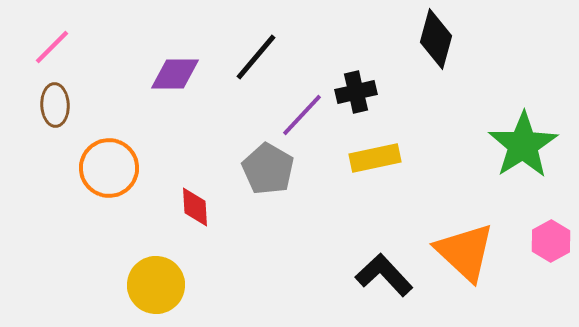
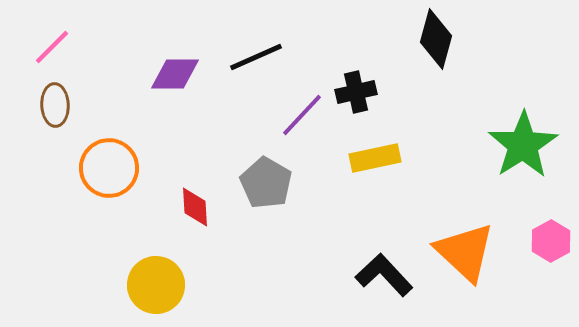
black line: rotated 26 degrees clockwise
gray pentagon: moved 2 px left, 14 px down
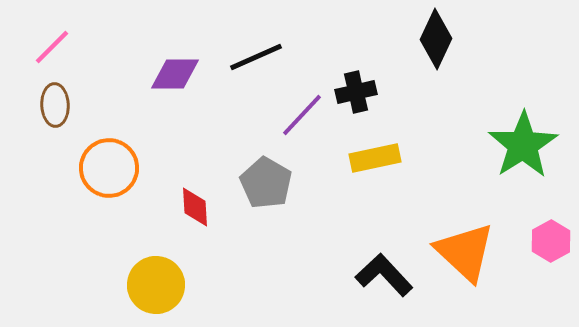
black diamond: rotated 10 degrees clockwise
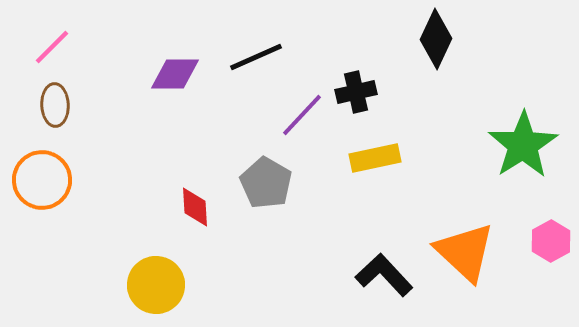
orange circle: moved 67 px left, 12 px down
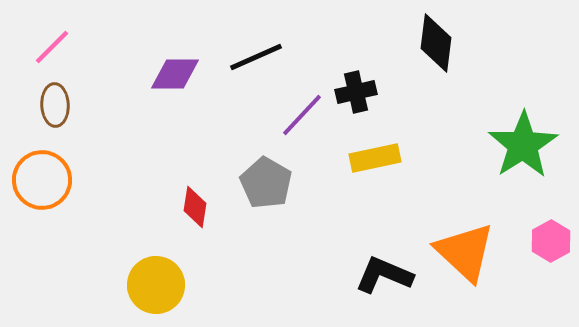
black diamond: moved 4 px down; rotated 18 degrees counterclockwise
red diamond: rotated 12 degrees clockwise
black L-shape: rotated 24 degrees counterclockwise
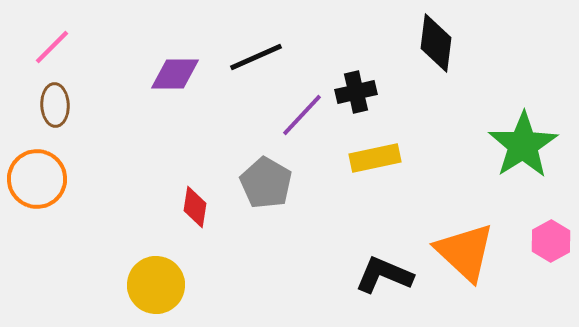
orange circle: moved 5 px left, 1 px up
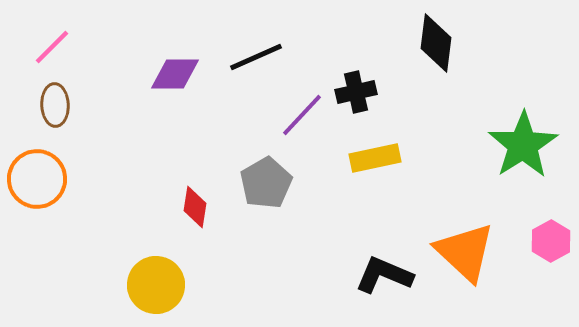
gray pentagon: rotated 12 degrees clockwise
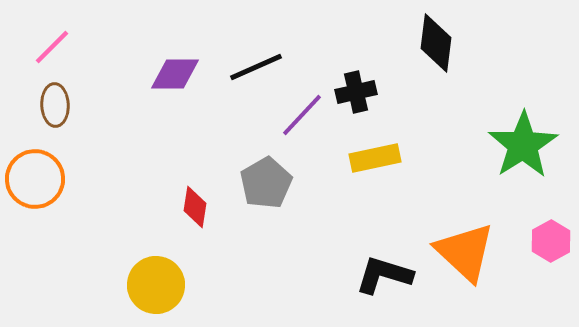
black line: moved 10 px down
orange circle: moved 2 px left
black L-shape: rotated 6 degrees counterclockwise
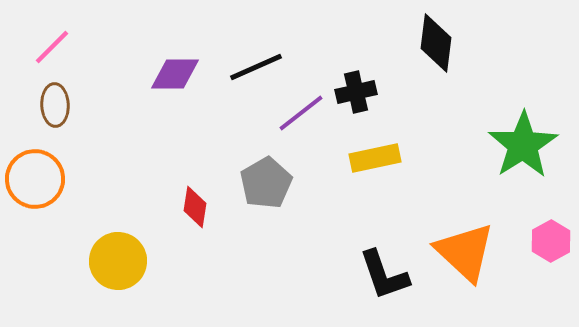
purple line: moved 1 px left, 2 px up; rotated 9 degrees clockwise
black L-shape: rotated 126 degrees counterclockwise
yellow circle: moved 38 px left, 24 px up
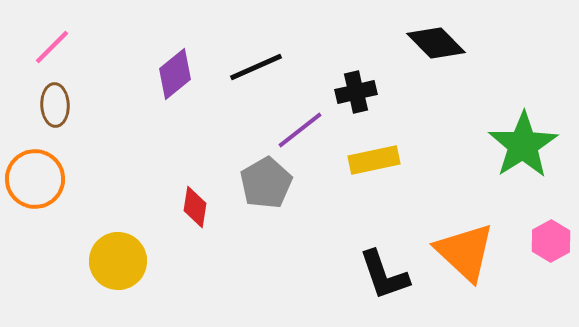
black diamond: rotated 52 degrees counterclockwise
purple diamond: rotated 39 degrees counterclockwise
purple line: moved 1 px left, 17 px down
yellow rectangle: moved 1 px left, 2 px down
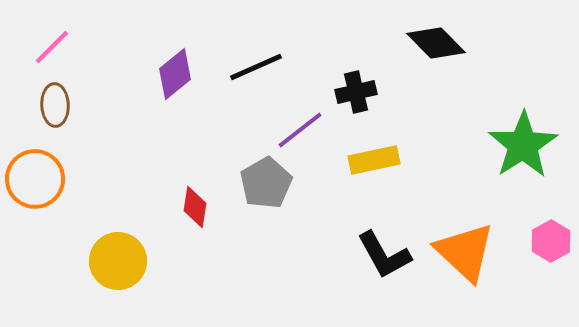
black L-shape: moved 20 px up; rotated 10 degrees counterclockwise
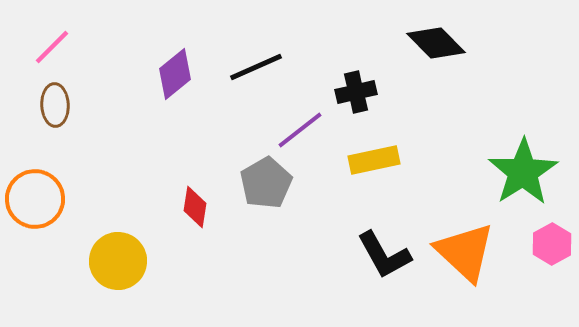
green star: moved 27 px down
orange circle: moved 20 px down
pink hexagon: moved 1 px right, 3 px down
